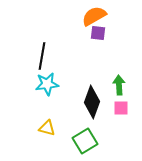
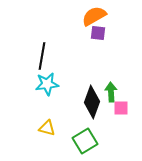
green arrow: moved 8 px left, 7 px down
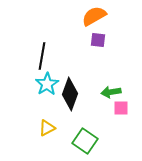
purple square: moved 7 px down
cyan star: rotated 25 degrees counterclockwise
green arrow: rotated 96 degrees counterclockwise
black diamond: moved 22 px left, 8 px up
yellow triangle: rotated 42 degrees counterclockwise
green square: rotated 25 degrees counterclockwise
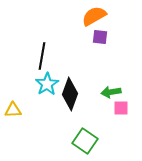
purple square: moved 2 px right, 3 px up
yellow triangle: moved 34 px left, 18 px up; rotated 24 degrees clockwise
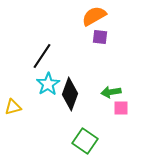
black line: rotated 24 degrees clockwise
cyan star: moved 1 px right
yellow triangle: moved 3 px up; rotated 12 degrees counterclockwise
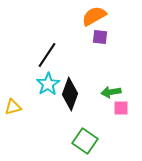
black line: moved 5 px right, 1 px up
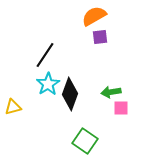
purple square: rotated 14 degrees counterclockwise
black line: moved 2 px left
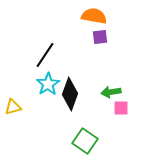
orange semicircle: rotated 40 degrees clockwise
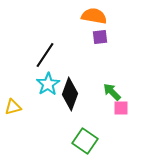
green arrow: moved 1 px right; rotated 54 degrees clockwise
